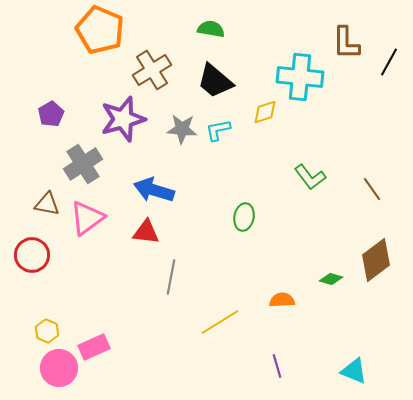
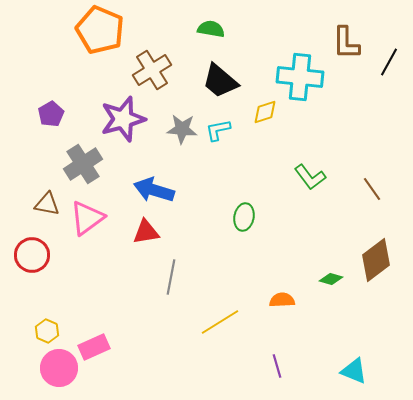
black trapezoid: moved 5 px right
red triangle: rotated 16 degrees counterclockwise
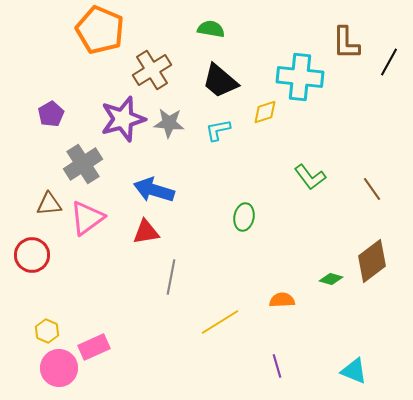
gray star: moved 13 px left, 6 px up
brown triangle: moved 2 px right; rotated 16 degrees counterclockwise
brown diamond: moved 4 px left, 1 px down
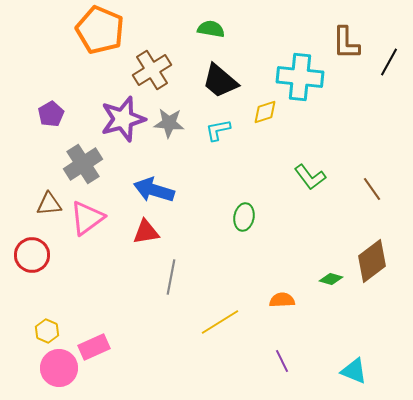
purple line: moved 5 px right, 5 px up; rotated 10 degrees counterclockwise
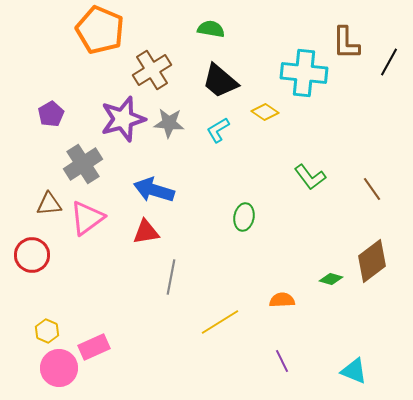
cyan cross: moved 4 px right, 4 px up
yellow diamond: rotated 52 degrees clockwise
cyan L-shape: rotated 20 degrees counterclockwise
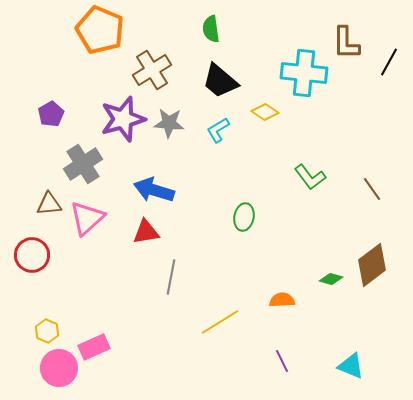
green semicircle: rotated 108 degrees counterclockwise
pink triangle: rotated 6 degrees counterclockwise
brown diamond: moved 4 px down
cyan triangle: moved 3 px left, 5 px up
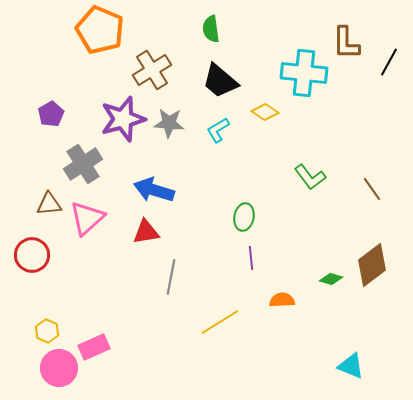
purple line: moved 31 px left, 103 px up; rotated 20 degrees clockwise
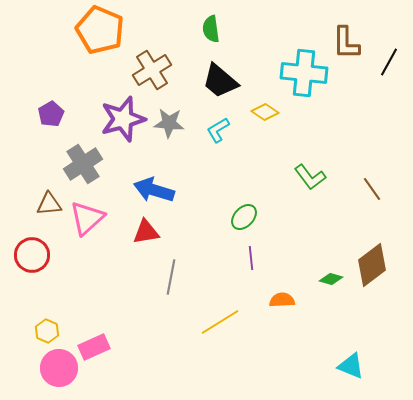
green ellipse: rotated 32 degrees clockwise
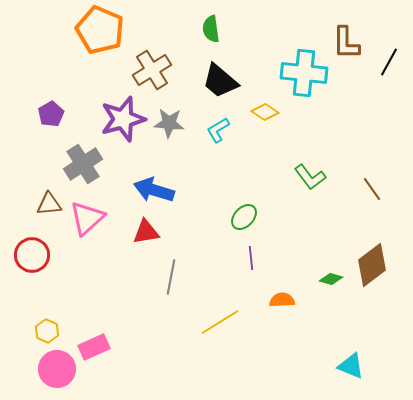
pink circle: moved 2 px left, 1 px down
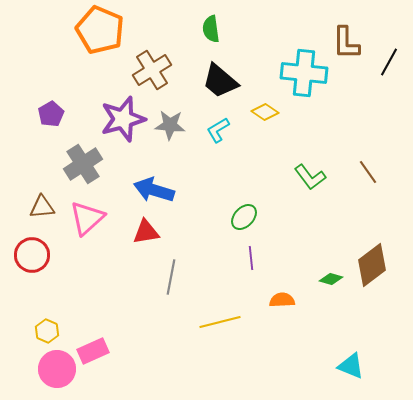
gray star: moved 1 px right, 2 px down
brown line: moved 4 px left, 17 px up
brown triangle: moved 7 px left, 3 px down
yellow line: rotated 18 degrees clockwise
pink rectangle: moved 1 px left, 4 px down
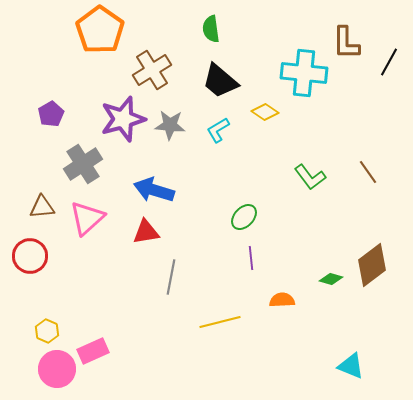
orange pentagon: rotated 12 degrees clockwise
red circle: moved 2 px left, 1 px down
